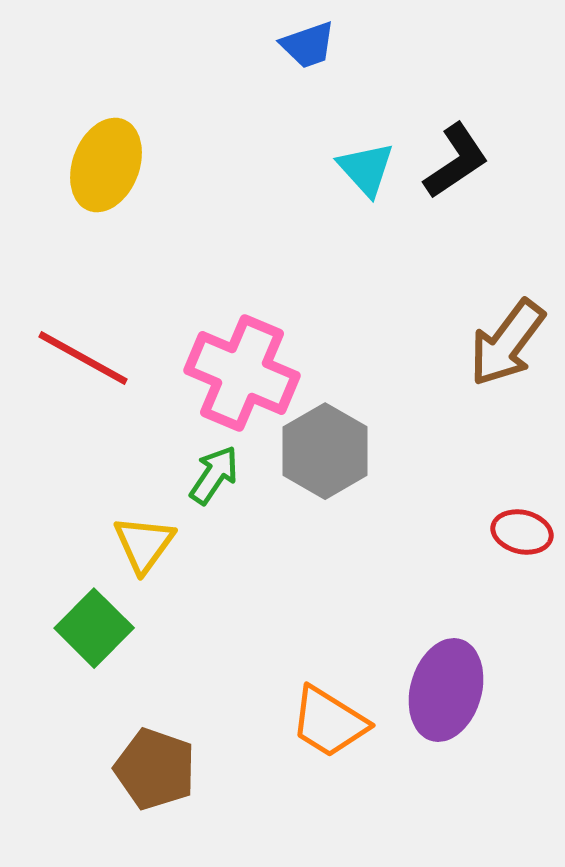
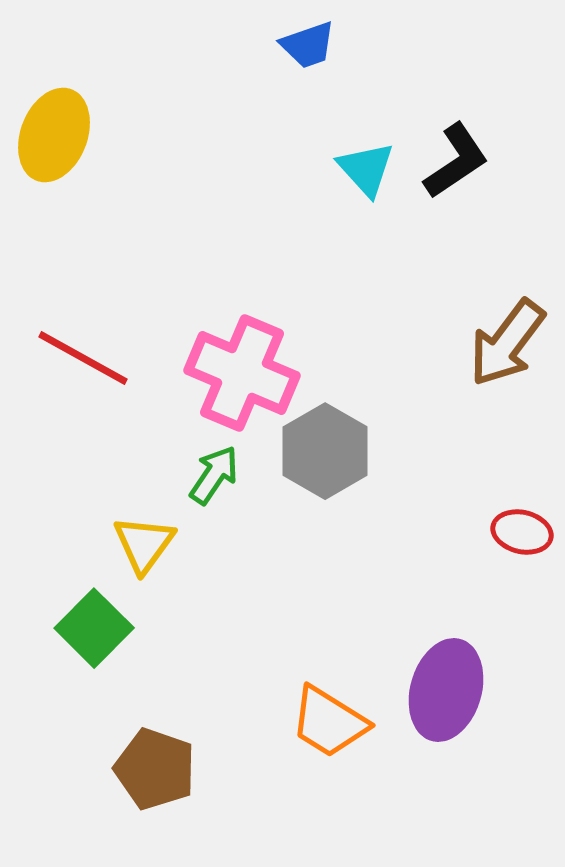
yellow ellipse: moved 52 px left, 30 px up
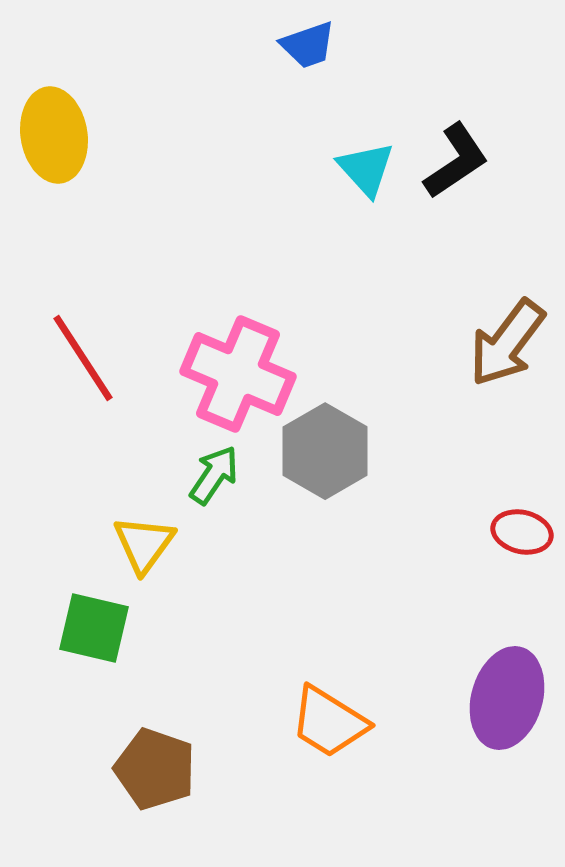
yellow ellipse: rotated 30 degrees counterclockwise
red line: rotated 28 degrees clockwise
pink cross: moved 4 px left, 1 px down
green square: rotated 32 degrees counterclockwise
purple ellipse: moved 61 px right, 8 px down
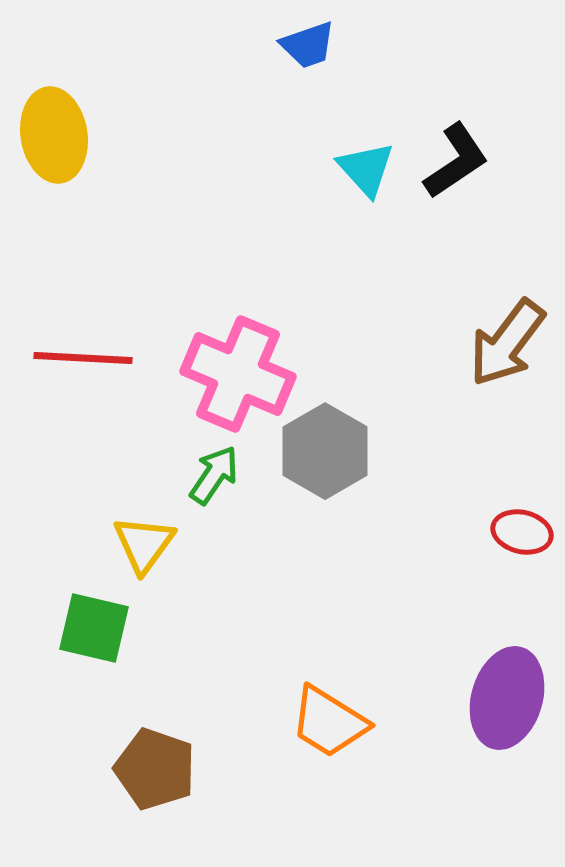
red line: rotated 54 degrees counterclockwise
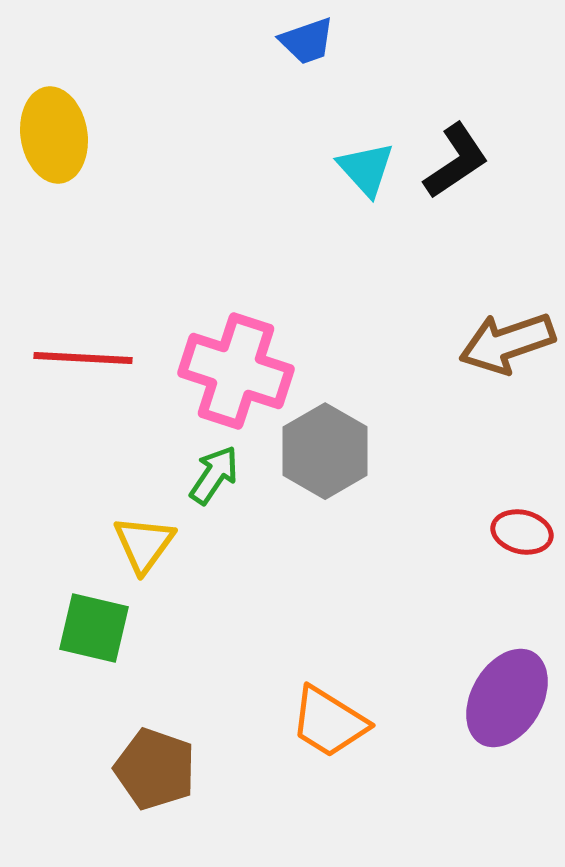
blue trapezoid: moved 1 px left, 4 px up
brown arrow: rotated 34 degrees clockwise
pink cross: moved 2 px left, 3 px up; rotated 5 degrees counterclockwise
purple ellipse: rotated 14 degrees clockwise
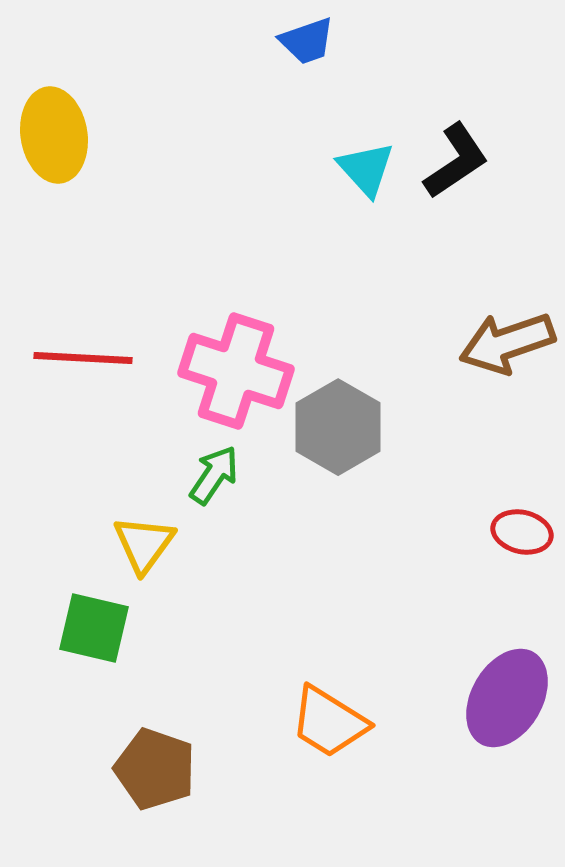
gray hexagon: moved 13 px right, 24 px up
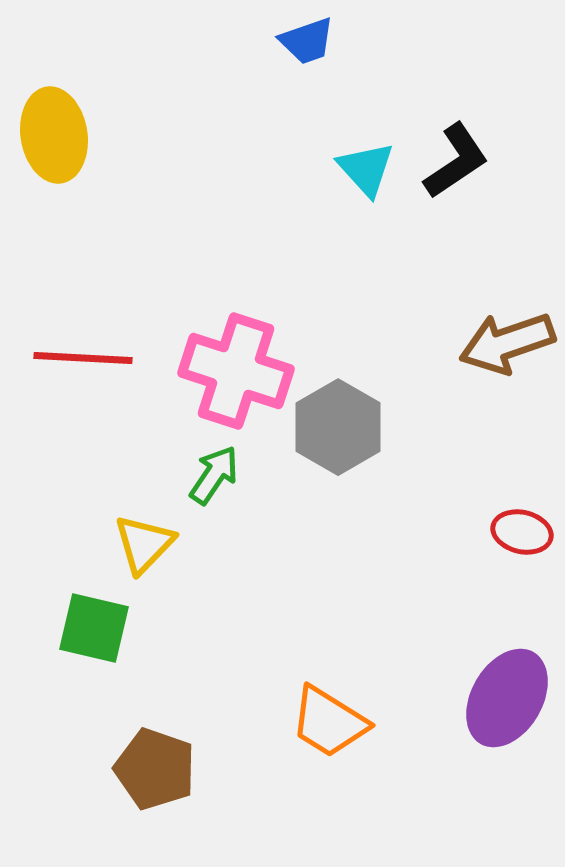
yellow triangle: rotated 8 degrees clockwise
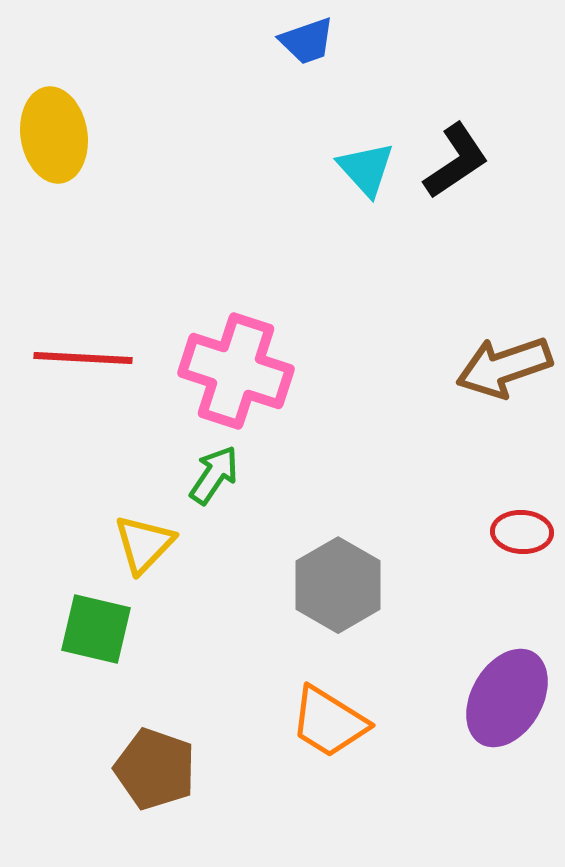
brown arrow: moved 3 px left, 24 px down
gray hexagon: moved 158 px down
red ellipse: rotated 10 degrees counterclockwise
green square: moved 2 px right, 1 px down
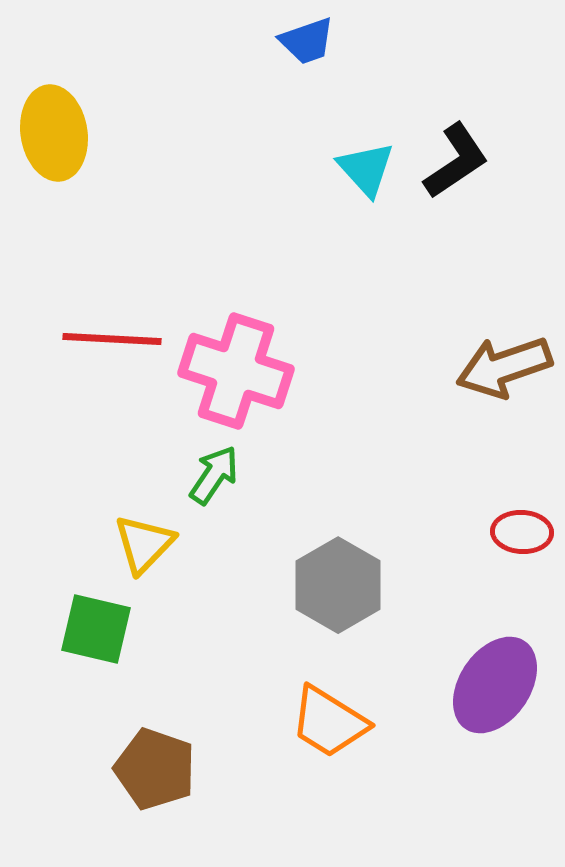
yellow ellipse: moved 2 px up
red line: moved 29 px right, 19 px up
purple ellipse: moved 12 px left, 13 px up; rotated 4 degrees clockwise
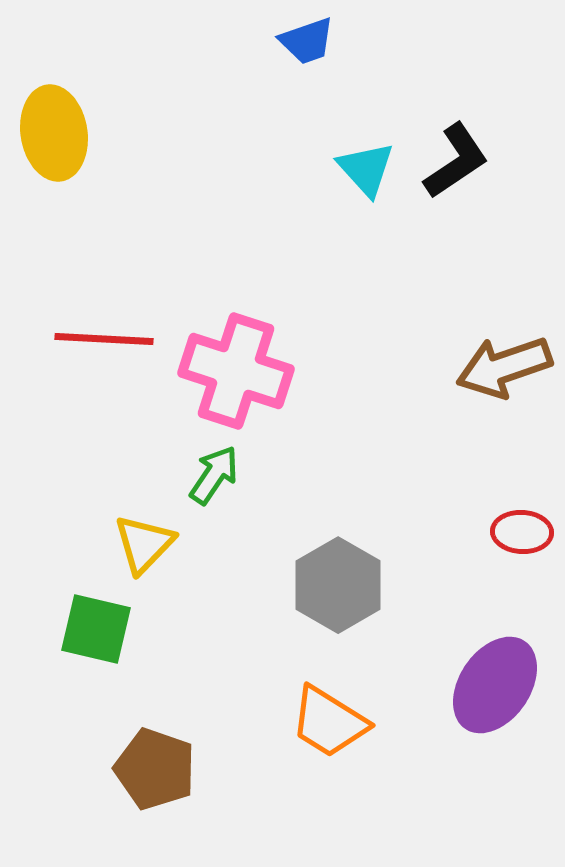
red line: moved 8 px left
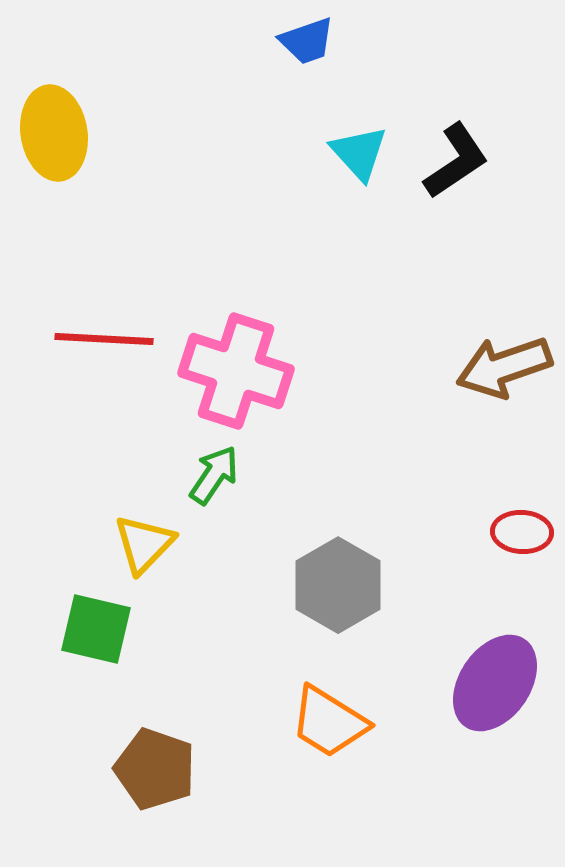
cyan triangle: moved 7 px left, 16 px up
purple ellipse: moved 2 px up
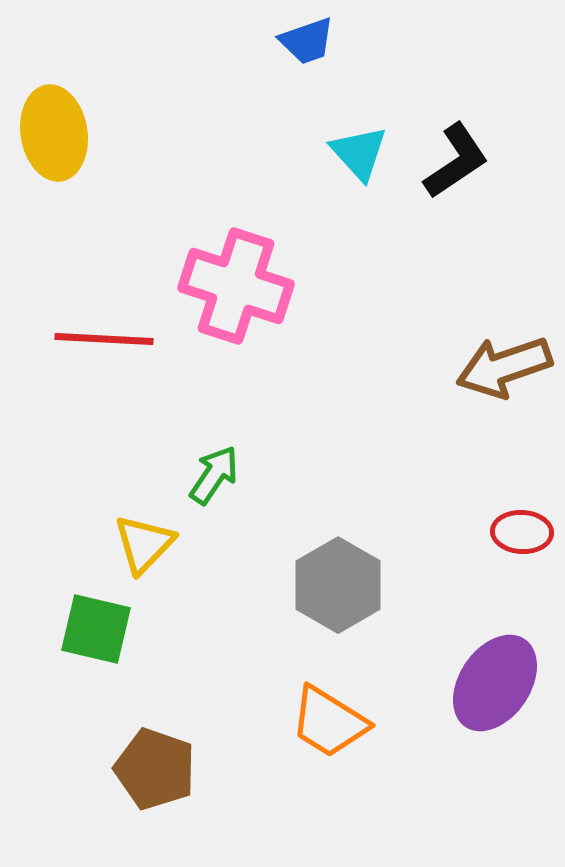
pink cross: moved 85 px up
